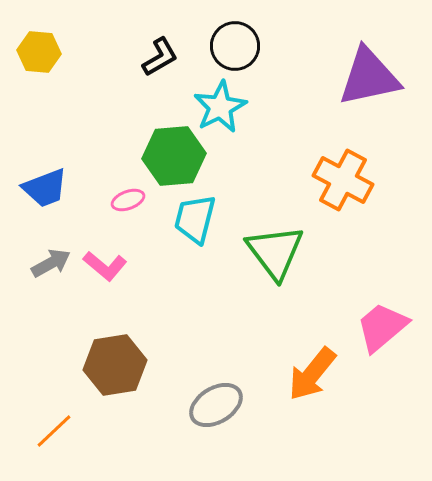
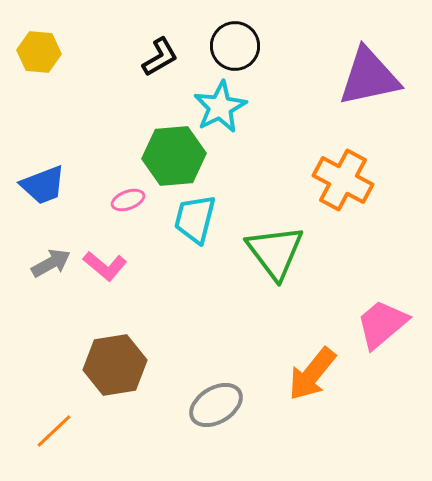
blue trapezoid: moved 2 px left, 3 px up
pink trapezoid: moved 3 px up
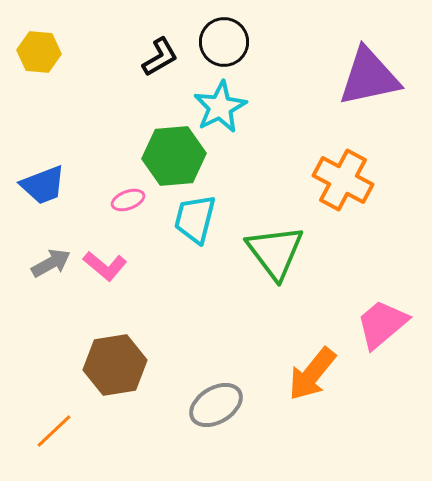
black circle: moved 11 px left, 4 px up
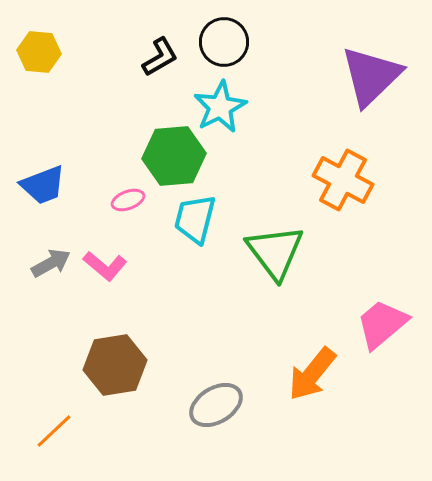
purple triangle: moved 2 px right, 1 px up; rotated 32 degrees counterclockwise
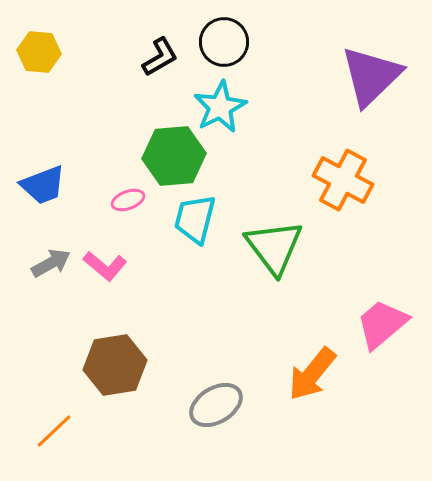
green triangle: moved 1 px left, 5 px up
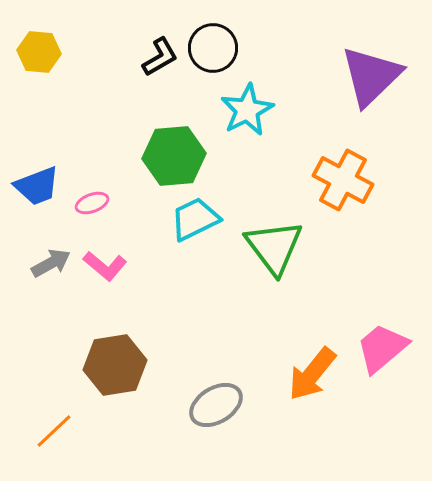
black circle: moved 11 px left, 6 px down
cyan star: moved 27 px right, 3 px down
blue trapezoid: moved 6 px left, 1 px down
pink ellipse: moved 36 px left, 3 px down
cyan trapezoid: rotated 50 degrees clockwise
pink trapezoid: moved 24 px down
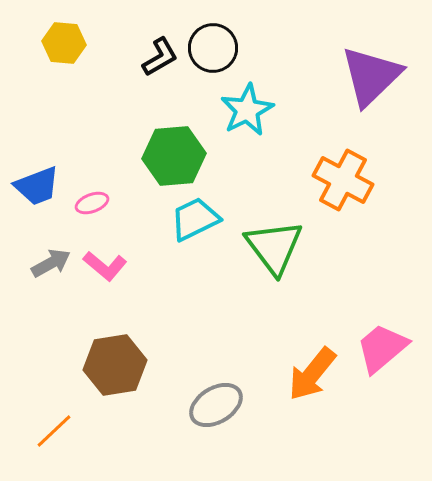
yellow hexagon: moved 25 px right, 9 px up
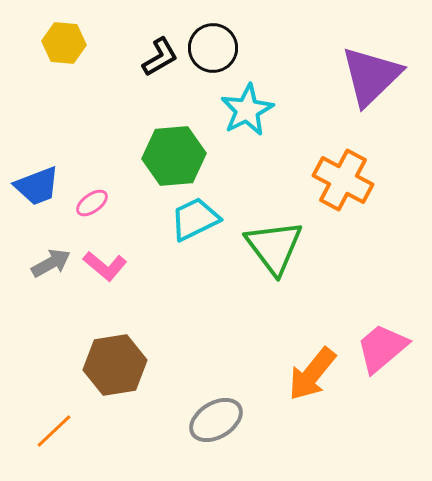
pink ellipse: rotated 16 degrees counterclockwise
gray ellipse: moved 15 px down
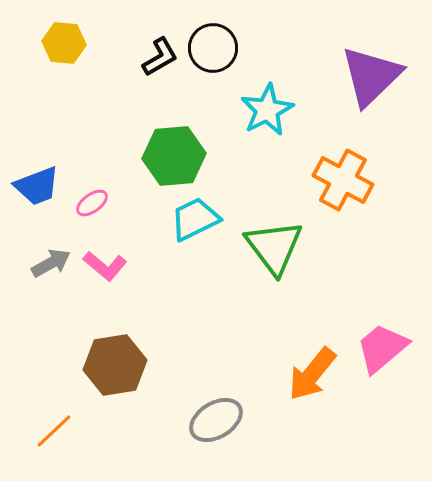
cyan star: moved 20 px right
